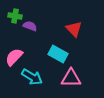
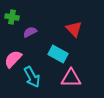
green cross: moved 3 px left, 1 px down
purple semicircle: moved 6 px down; rotated 48 degrees counterclockwise
pink semicircle: moved 1 px left, 2 px down
cyan arrow: rotated 30 degrees clockwise
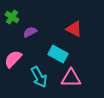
green cross: rotated 24 degrees clockwise
red triangle: rotated 18 degrees counterclockwise
cyan arrow: moved 7 px right
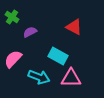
red triangle: moved 2 px up
cyan rectangle: moved 2 px down
cyan arrow: rotated 40 degrees counterclockwise
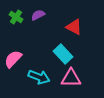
green cross: moved 4 px right
purple semicircle: moved 8 px right, 17 px up
cyan rectangle: moved 5 px right, 2 px up; rotated 18 degrees clockwise
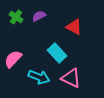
purple semicircle: moved 1 px right, 1 px down
cyan rectangle: moved 6 px left, 1 px up
pink triangle: rotated 25 degrees clockwise
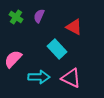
purple semicircle: rotated 40 degrees counterclockwise
cyan rectangle: moved 4 px up
cyan arrow: rotated 20 degrees counterclockwise
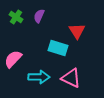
red triangle: moved 3 px right, 4 px down; rotated 30 degrees clockwise
cyan rectangle: moved 1 px right, 1 px up; rotated 30 degrees counterclockwise
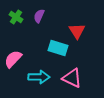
pink triangle: moved 1 px right
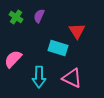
cyan arrow: rotated 90 degrees clockwise
